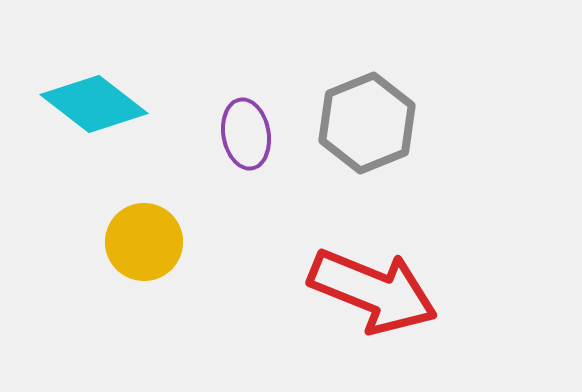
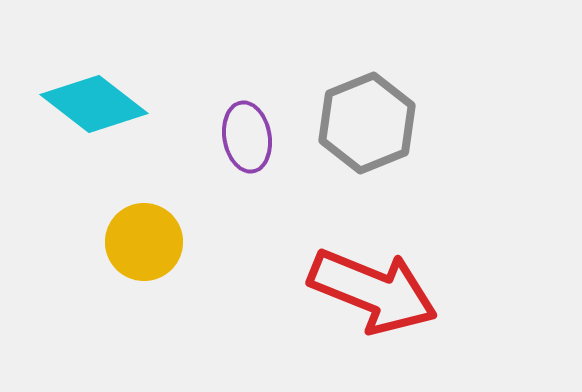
purple ellipse: moved 1 px right, 3 px down
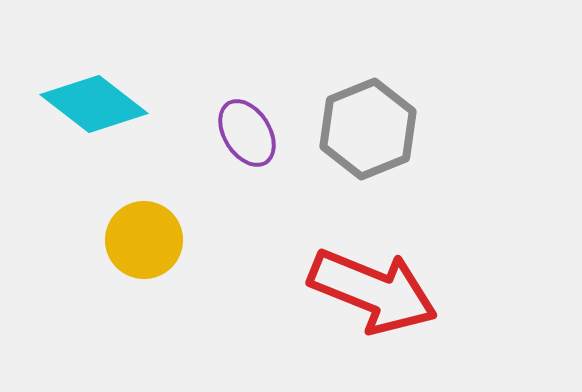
gray hexagon: moved 1 px right, 6 px down
purple ellipse: moved 4 px up; rotated 22 degrees counterclockwise
yellow circle: moved 2 px up
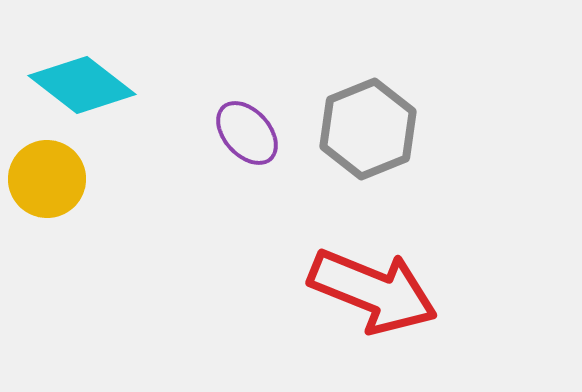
cyan diamond: moved 12 px left, 19 px up
purple ellipse: rotated 10 degrees counterclockwise
yellow circle: moved 97 px left, 61 px up
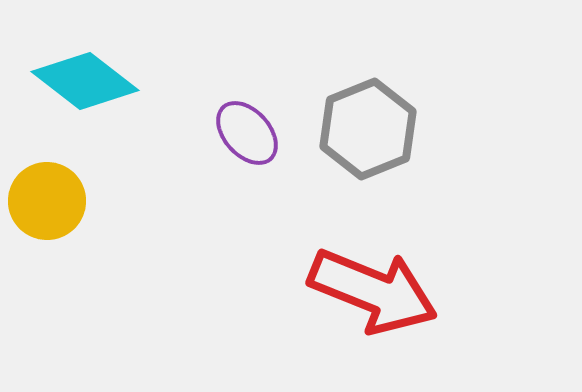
cyan diamond: moved 3 px right, 4 px up
yellow circle: moved 22 px down
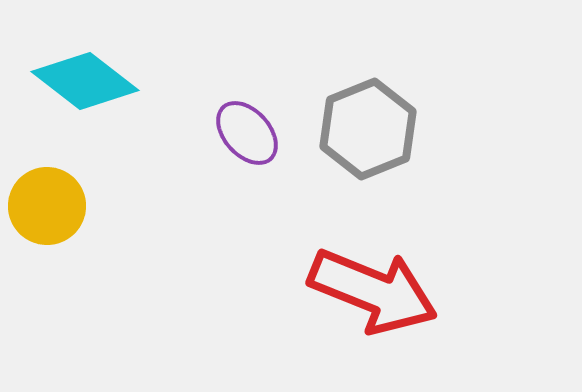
yellow circle: moved 5 px down
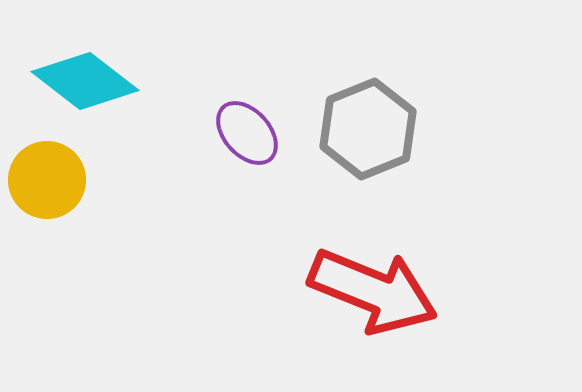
yellow circle: moved 26 px up
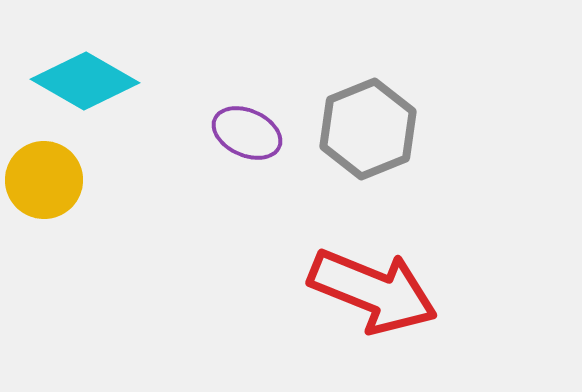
cyan diamond: rotated 8 degrees counterclockwise
purple ellipse: rotated 24 degrees counterclockwise
yellow circle: moved 3 px left
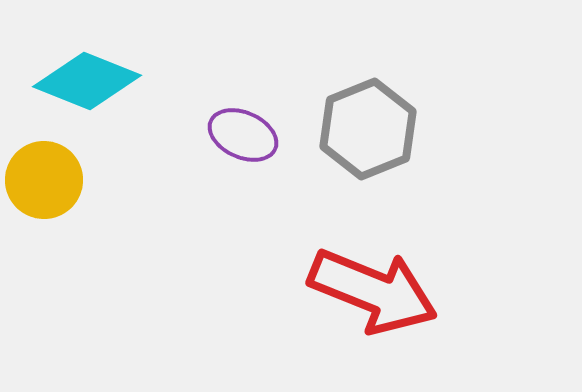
cyan diamond: moved 2 px right; rotated 8 degrees counterclockwise
purple ellipse: moved 4 px left, 2 px down
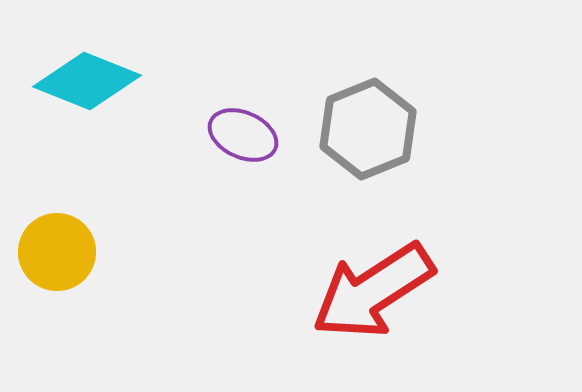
yellow circle: moved 13 px right, 72 px down
red arrow: rotated 125 degrees clockwise
